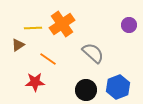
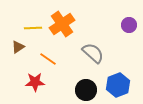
brown triangle: moved 2 px down
blue hexagon: moved 2 px up
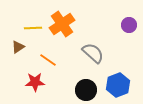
orange line: moved 1 px down
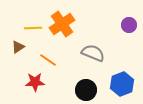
gray semicircle: rotated 20 degrees counterclockwise
blue hexagon: moved 4 px right, 1 px up
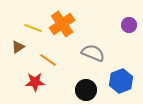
yellow line: rotated 24 degrees clockwise
blue hexagon: moved 1 px left, 3 px up
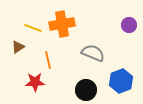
orange cross: rotated 25 degrees clockwise
orange line: rotated 42 degrees clockwise
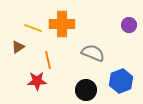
orange cross: rotated 10 degrees clockwise
red star: moved 2 px right, 1 px up
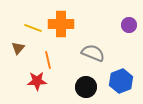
orange cross: moved 1 px left
brown triangle: moved 1 px down; rotated 16 degrees counterclockwise
black circle: moved 3 px up
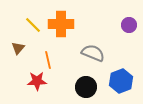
yellow line: moved 3 px up; rotated 24 degrees clockwise
